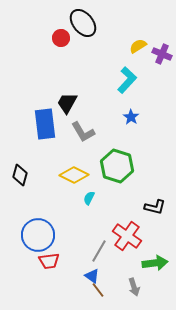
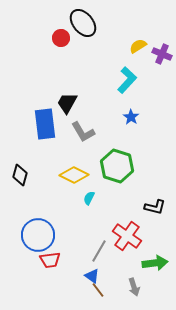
red trapezoid: moved 1 px right, 1 px up
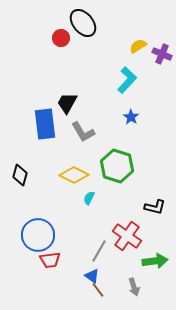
green arrow: moved 2 px up
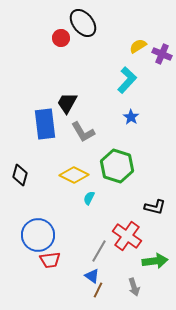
brown line: rotated 63 degrees clockwise
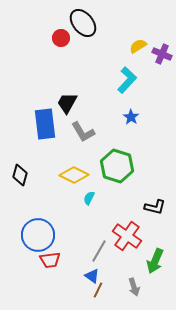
green arrow: rotated 120 degrees clockwise
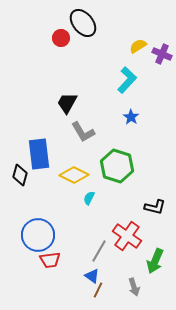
blue rectangle: moved 6 px left, 30 px down
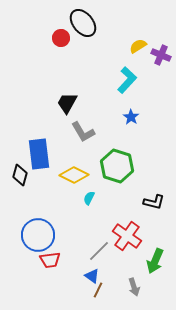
purple cross: moved 1 px left, 1 px down
black L-shape: moved 1 px left, 5 px up
gray line: rotated 15 degrees clockwise
